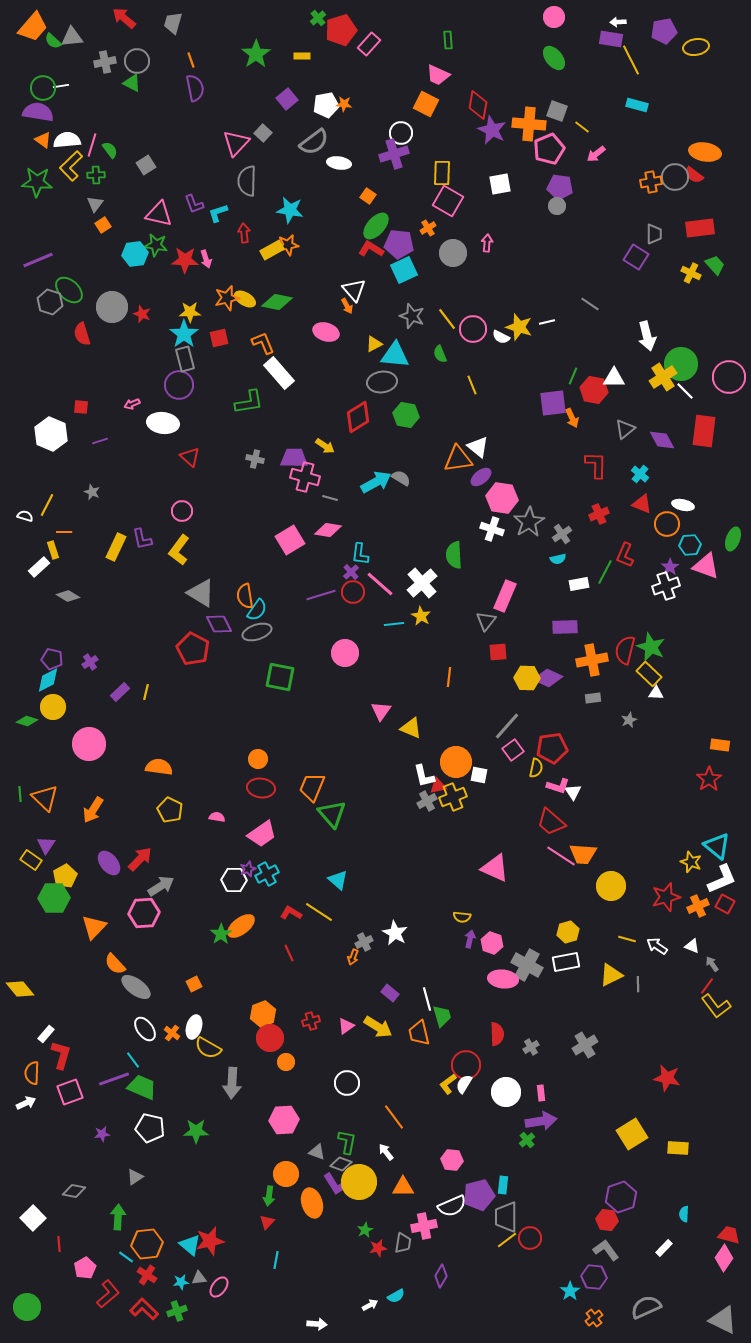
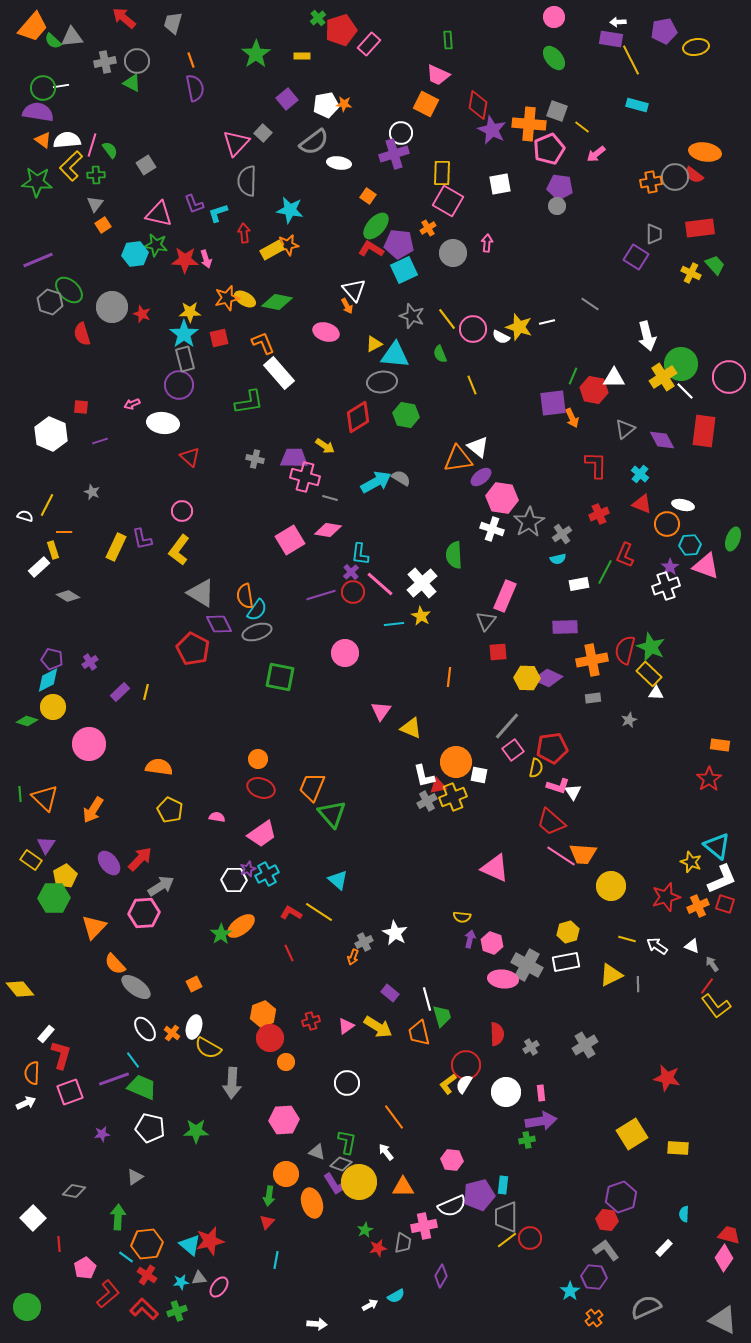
red ellipse at (261, 788): rotated 12 degrees clockwise
red square at (725, 904): rotated 12 degrees counterclockwise
green cross at (527, 1140): rotated 28 degrees clockwise
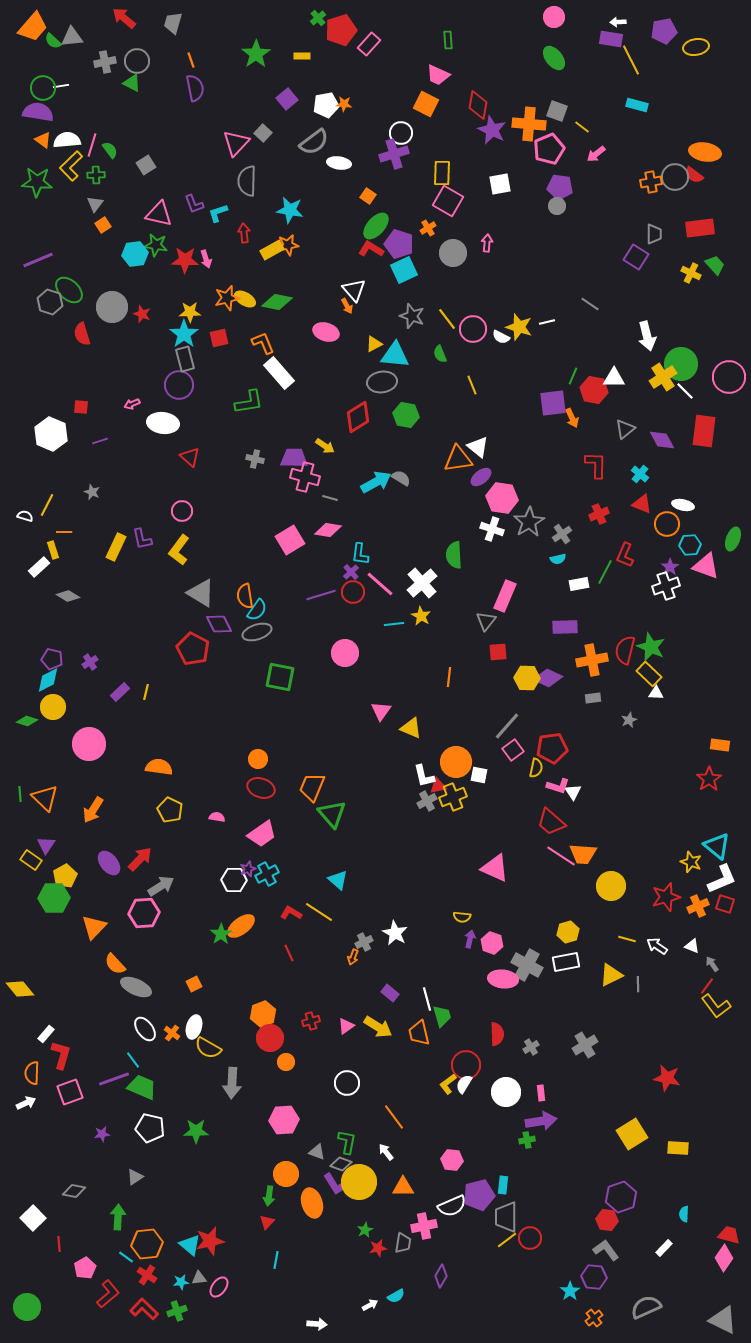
purple pentagon at (399, 244): rotated 12 degrees clockwise
gray ellipse at (136, 987): rotated 12 degrees counterclockwise
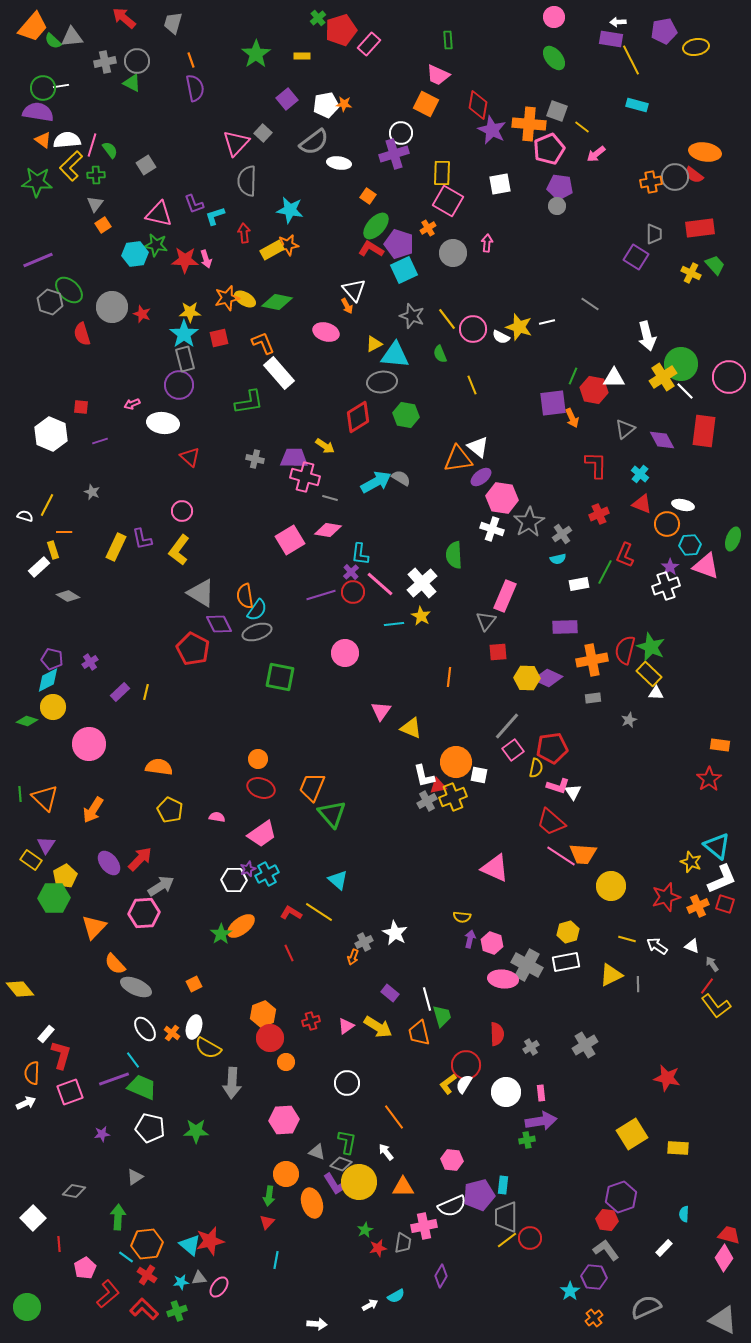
cyan L-shape at (218, 213): moved 3 px left, 3 px down
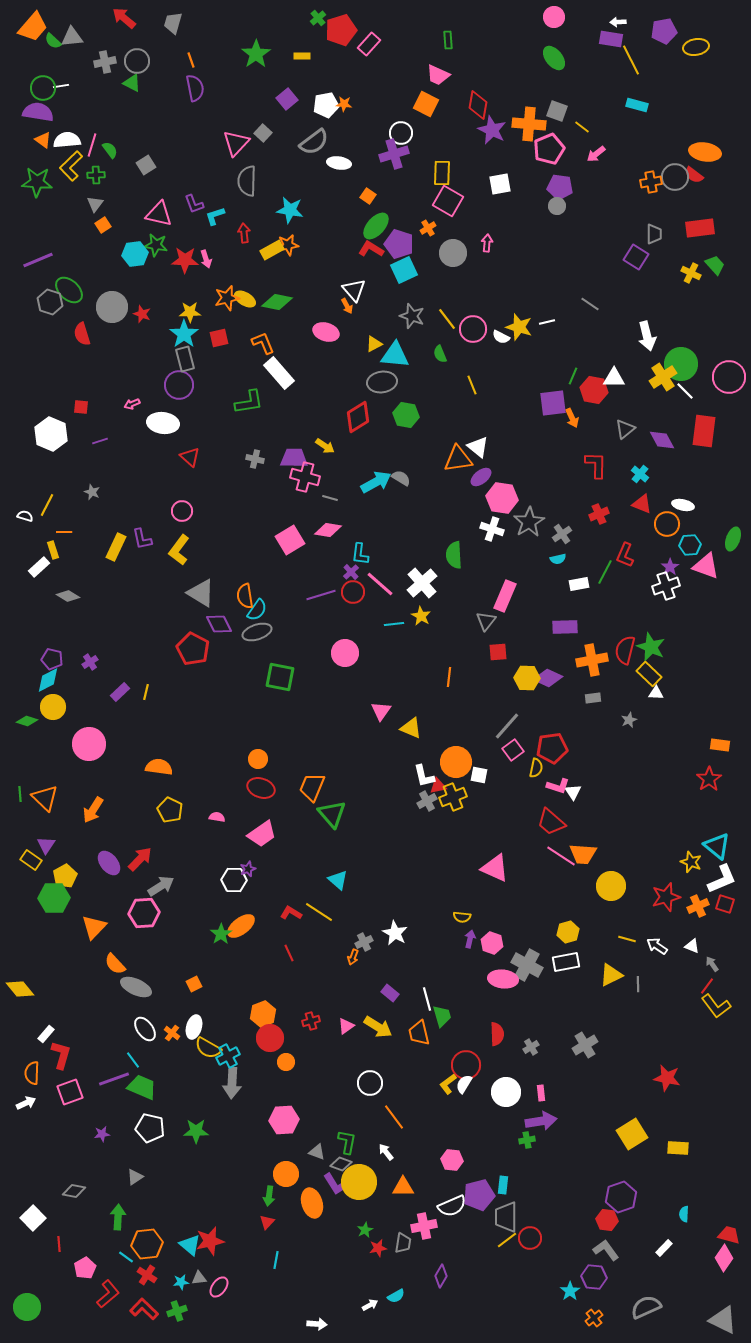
cyan cross at (267, 874): moved 39 px left, 182 px down
white circle at (347, 1083): moved 23 px right
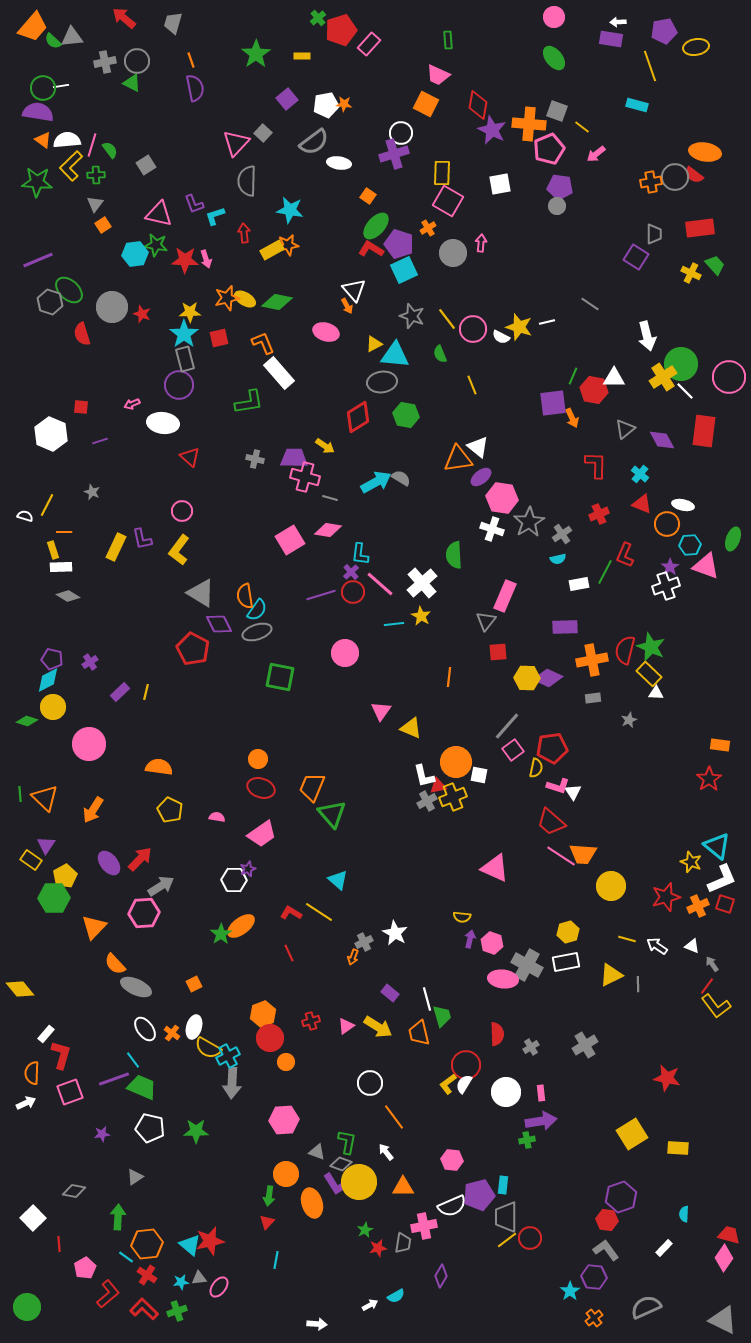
yellow line at (631, 60): moved 19 px right, 6 px down; rotated 8 degrees clockwise
pink arrow at (487, 243): moved 6 px left
white rectangle at (39, 567): moved 22 px right; rotated 40 degrees clockwise
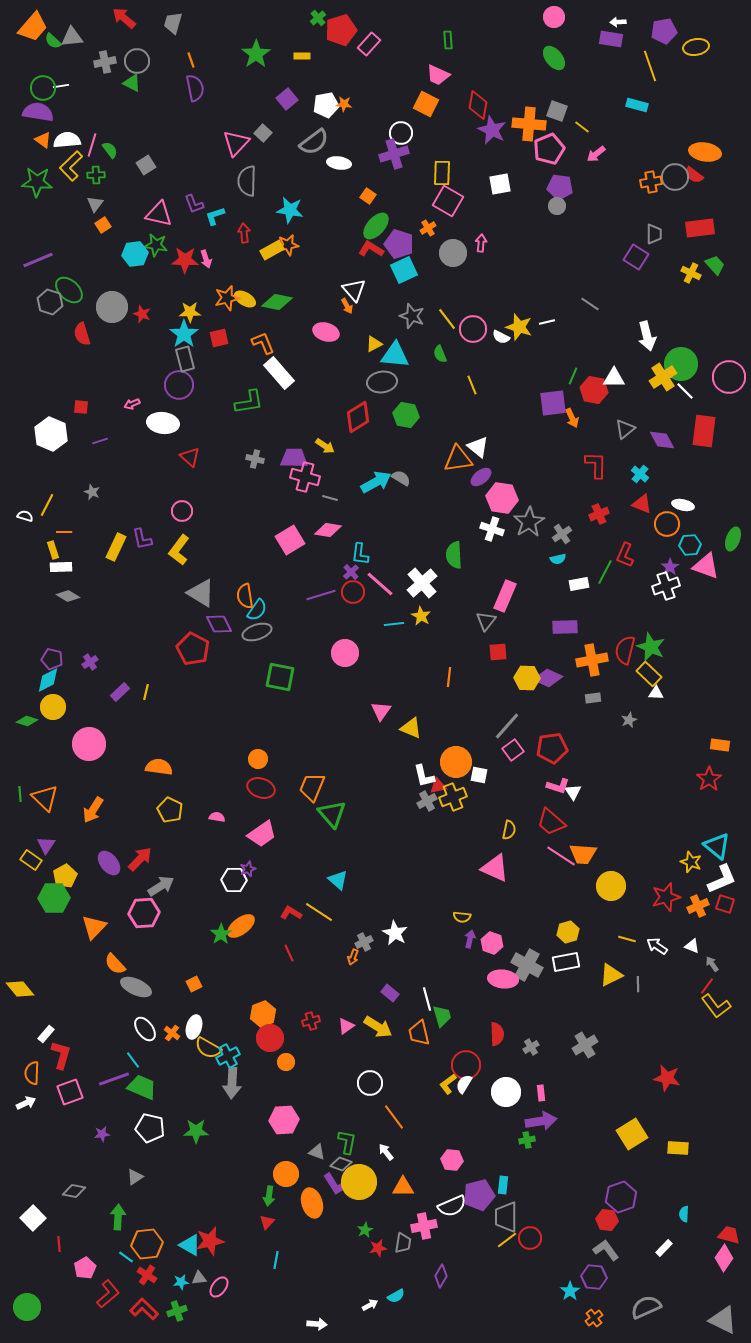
yellow semicircle at (536, 768): moved 27 px left, 62 px down
cyan triangle at (190, 1245): rotated 10 degrees counterclockwise
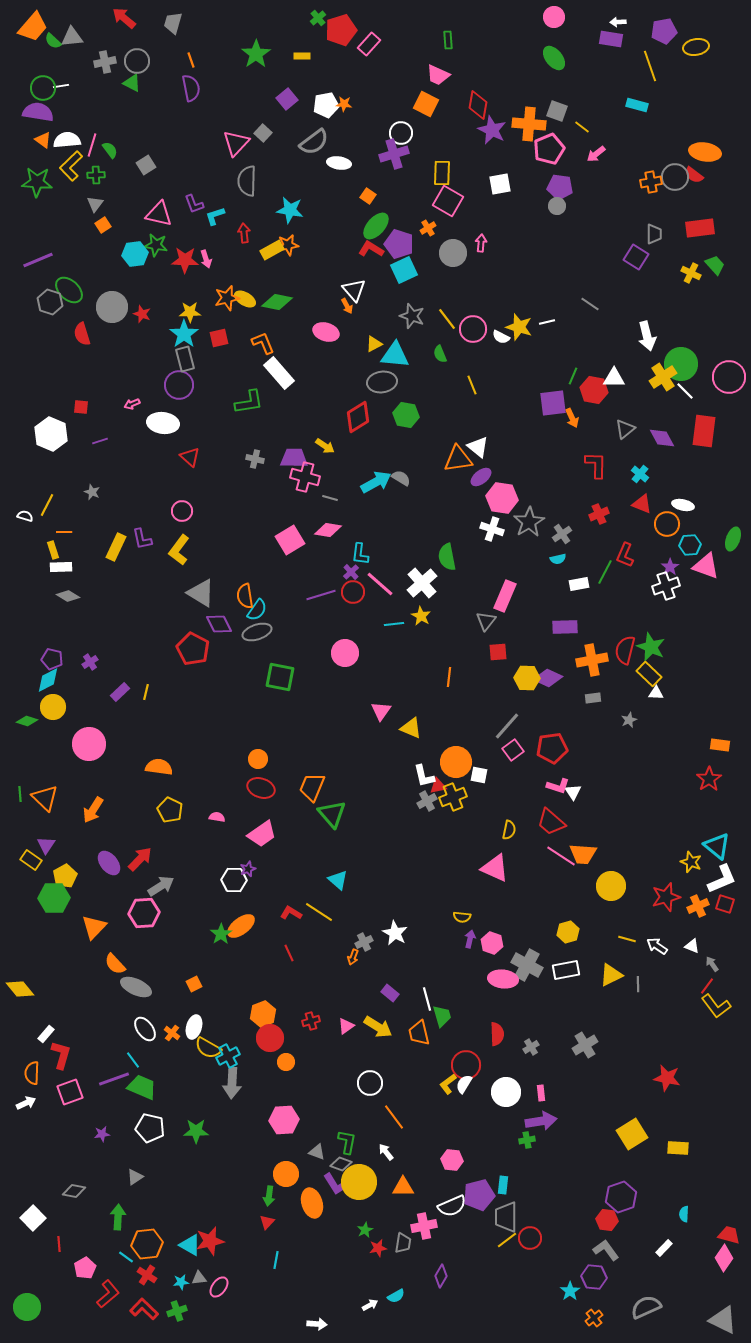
purple semicircle at (195, 88): moved 4 px left
purple diamond at (662, 440): moved 2 px up
green semicircle at (454, 555): moved 7 px left, 2 px down; rotated 8 degrees counterclockwise
white rectangle at (566, 962): moved 8 px down
